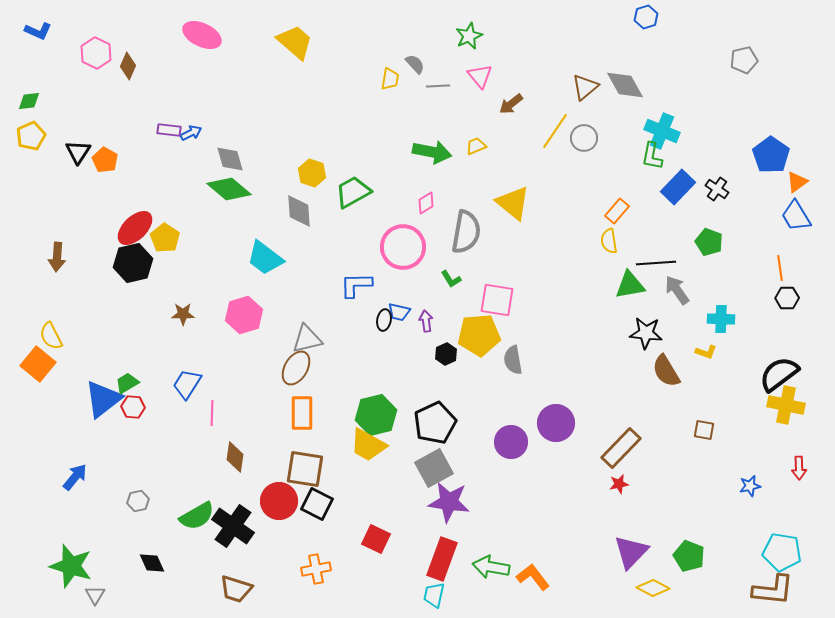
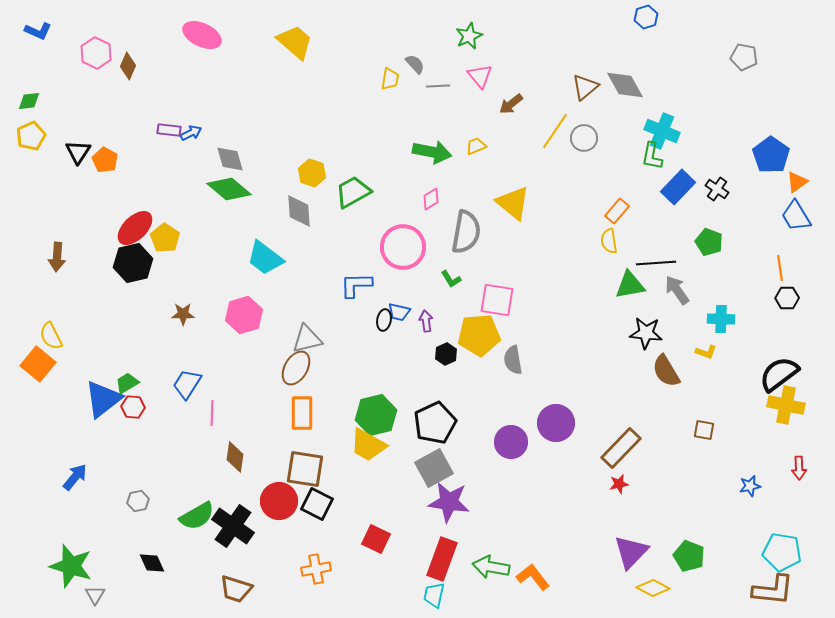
gray pentagon at (744, 60): moved 3 px up; rotated 24 degrees clockwise
pink diamond at (426, 203): moved 5 px right, 4 px up
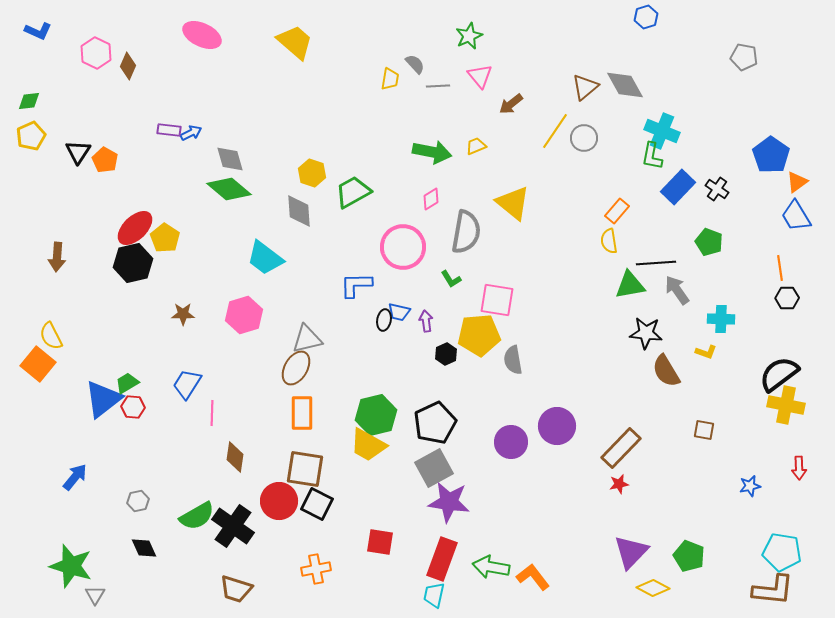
purple circle at (556, 423): moved 1 px right, 3 px down
red square at (376, 539): moved 4 px right, 3 px down; rotated 16 degrees counterclockwise
black diamond at (152, 563): moved 8 px left, 15 px up
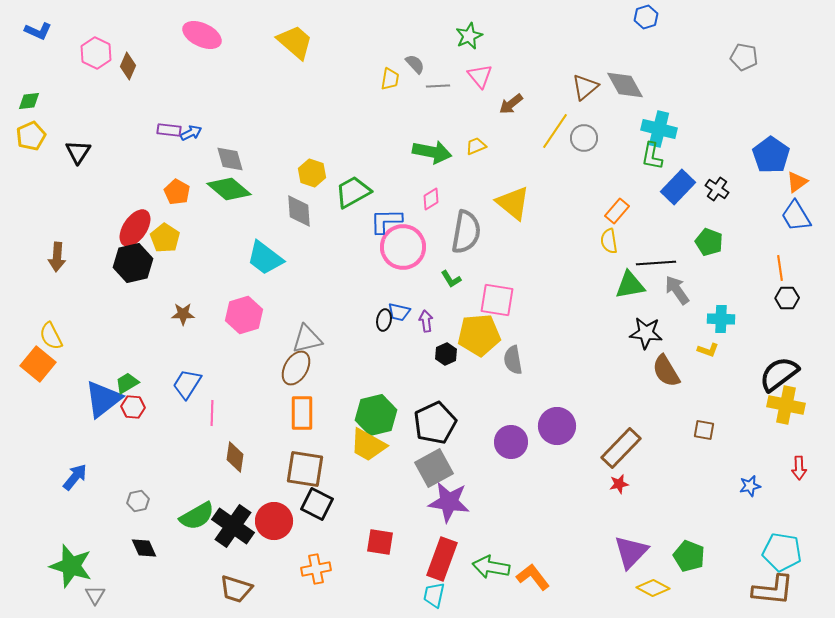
cyan cross at (662, 131): moved 3 px left, 2 px up; rotated 8 degrees counterclockwise
orange pentagon at (105, 160): moved 72 px right, 32 px down
red ellipse at (135, 228): rotated 12 degrees counterclockwise
blue L-shape at (356, 285): moved 30 px right, 64 px up
yellow L-shape at (706, 352): moved 2 px right, 2 px up
red circle at (279, 501): moved 5 px left, 20 px down
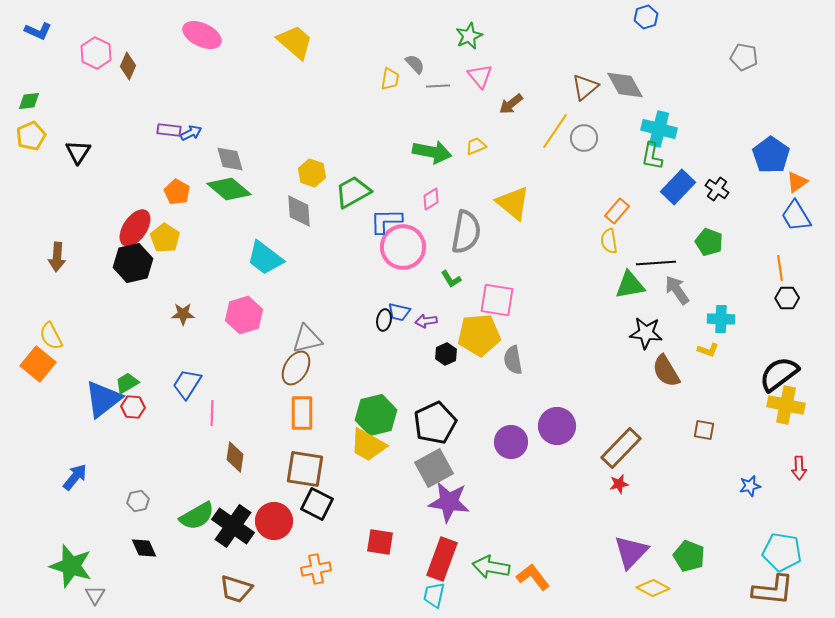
purple arrow at (426, 321): rotated 90 degrees counterclockwise
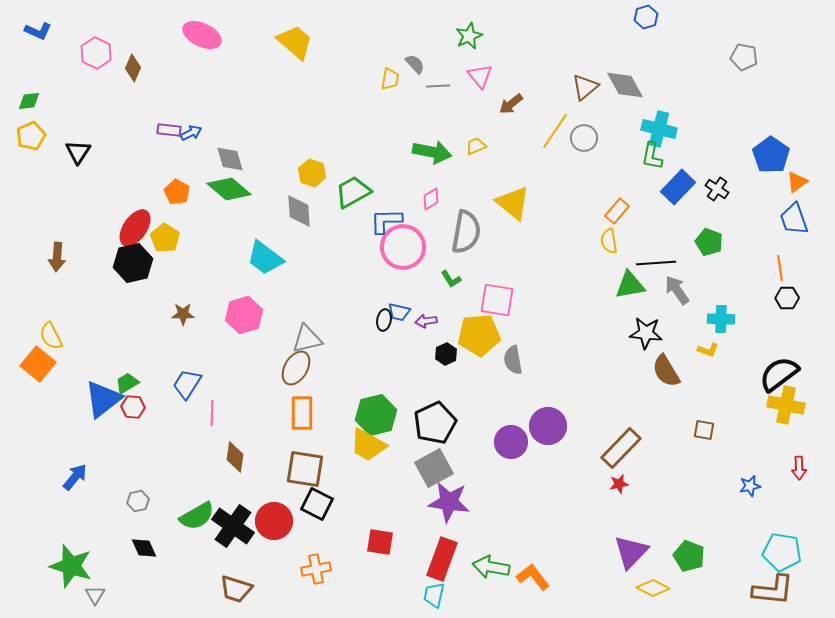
brown diamond at (128, 66): moved 5 px right, 2 px down
blue trapezoid at (796, 216): moved 2 px left, 3 px down; rotated 12 degrees clockwise
purple circle at (557, 426): moved 9 px left
